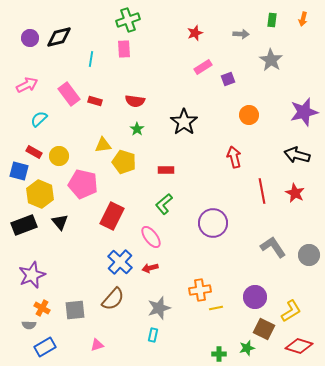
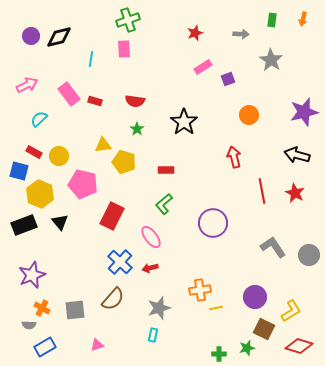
purple circle at (30, 38): moved 1 px right, 2 px up
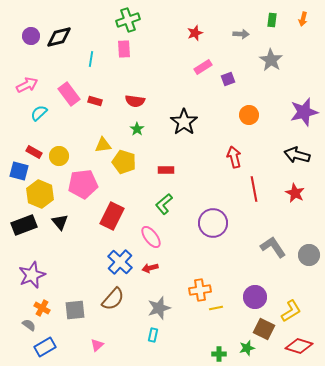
cyan semicircle at (39, 119): moved 6 px up
pink pentagon at (83, 184): rotated 20 degrees counterclockwise
red line at (262, 191): moved 8 px left, 2 px up
gray semicircle at (29, 325): rotated 144 degrees counterclockwise
pink triangle at (97, 345): rotated 24 degrees counterclockwise
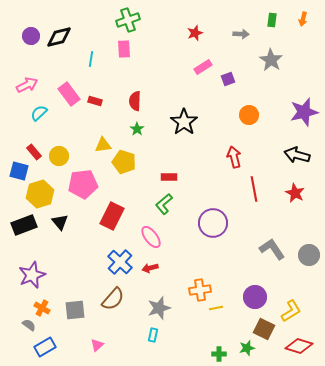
red semicircle at (135, 101): rotated 84 degrees clockwise
red rectangle at (34, 152): rotated 21 degrees clockwise
red rectangle at (166, 170): moved 3 px right, 7 px down
yellow hexagon at (40, 194): rotated 20 degrees clockwise
gray L-shape at (273, 247): moved 1 px left, 2 px down
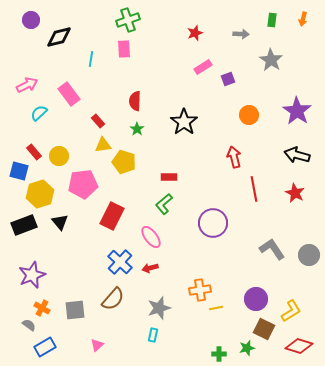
purple circle at (31, 36): moved 16 px up
red rectangle at (95, 101): moved 3 px right, 20 px down; rotated 32 degrees clockwise
purple star at (304, 112): moved 7 px left, 1 px up; rotated 24 degrees counterclockwise
purple circle at (255, 297): moved 1 px right, 2 px down
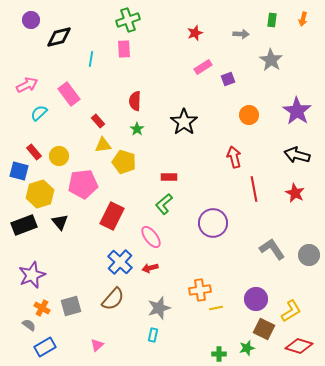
gray square at (75, 310): moved 4 px left, 4 px up; rotated 10 degrees counterclockwise
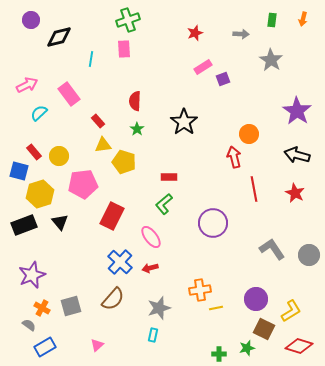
purple square at (228, 79): moved 5 px left
orange circle at (249, 115): moved 19 px down
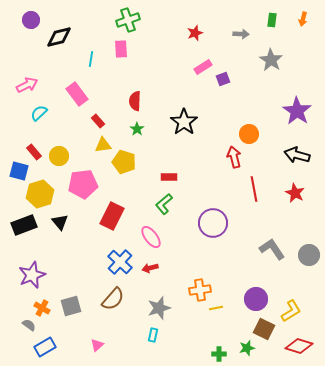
pink rectangle at (124, 49): moved 3 px left
pink rectangle at (69, 94): moved 8 px right
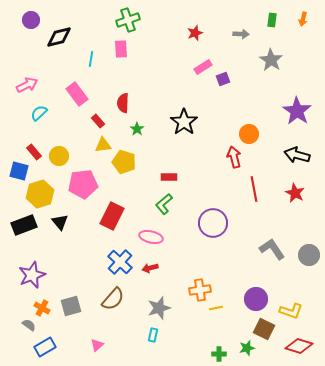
red semicircle at (135, 101): moved 12 px left, 2 px down
pink ellipse at (151, 237): rotated 40 degrees counterclockwise
yellow L-shape at (291, 311): rotated 50 degrees clockwise
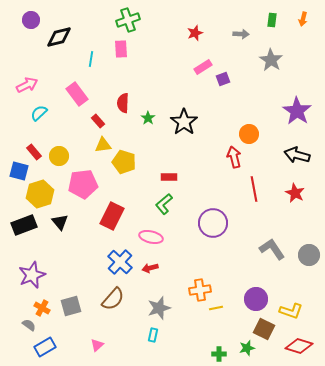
green star at (137, 129): moved 11 px right, 11 px up
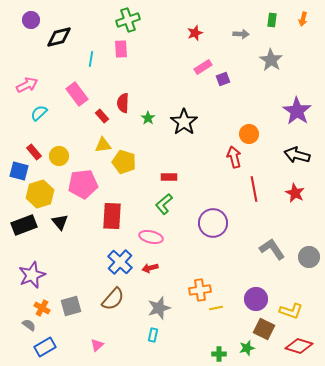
red rectangle at (98, 121): moved 4 px right, 5 px up
red rectangle at (112, 216): rotated 24 degrees counterclockwise
gray circle at (309, 255): moved 2 px down
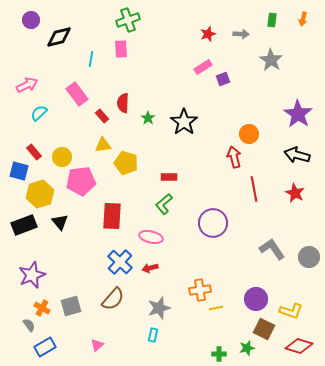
red star at (195, 33): moved 13 px right, 1 px down
purple star at (297, 111): moved 1 px right, 3 px down
yellow circle at (59, 156): moved 3 px right, 1 px down
yellow pentagon at (124, 162): moved 2 px right, 1 px down
pink pentagon at (83, 184): moved 2 px left, 3 px up
gray semicircle at (29, 325): rotated 16 degrees clockwise
